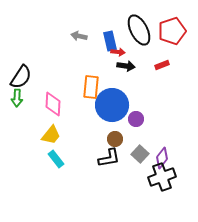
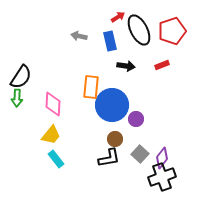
red arrow: moved 35 px up; rotated 40 degrees counterclockwise
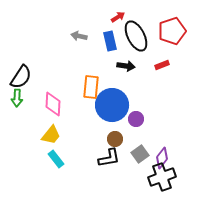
black ellipse: moved 3 px left, 6 px down
gray square: rotated 12 degrees clockwise
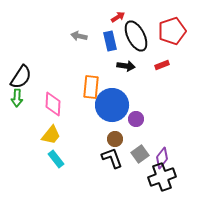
black L-shape: moved 3 px right; rotated 100 degrees counterclockwise
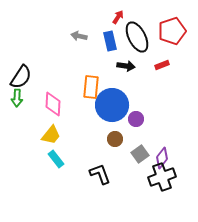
red arrow: rotated 24 degrees counterclockwise
black ellipse: moved 1 px right, 1 px down
black L-shape: moved 12 px left, 16 px down
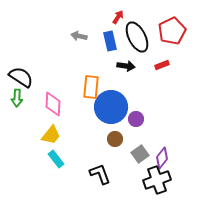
red pentagon: rotated 8 degrees counterclockwise
black semicircle: rotated 90 degrees counterclockwise
blue circle: moved 1 px left, 2 px down
black cross: moved 5 px left, 3 px down
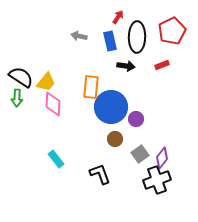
black ellipse: rotated 28 degrees clockwise
yellow trapezoid: moved 5 px left, 53 px up
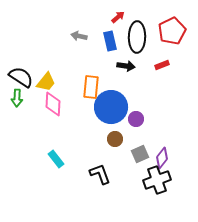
red arrow: rotated 16 degrees clockwise
gray square: rotated 12 degrees clockwise
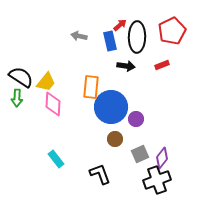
red arrow: moved 2 px right, 8 px down
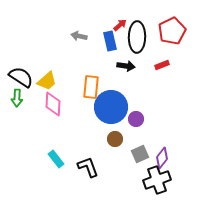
yellow trapezoid: moved 1 px right, 1 px up; rotated 10 degrees clockwise
black L-shape: moved 12 px left, 7 px up
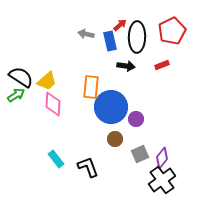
gray arrow: moved 7 px right, 2 px up
green arrow: moved 1 px left, 3 px up; rotated 126 degrees counterclockwise
black cross: moved 5 px right; rotated 16 degrees counterclockwise
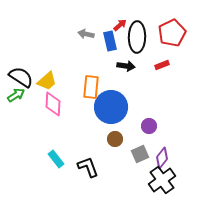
red pentagon: moved 2 px down
purple circle: moved 13 px right, 7 px down
